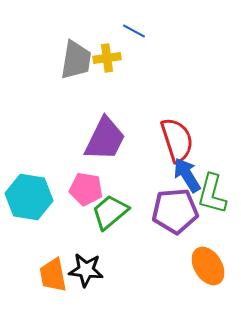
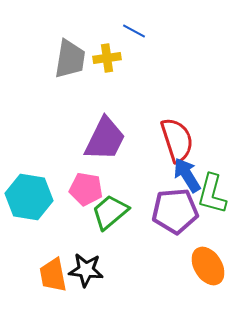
gray trapezoid: moved 6 px left, 1 px up
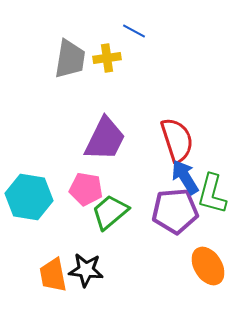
blue arrow: moved 2 px left, 2 px down
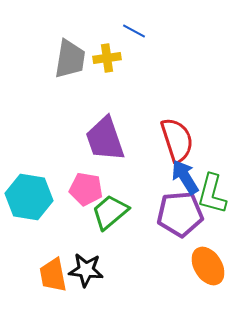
purple trapezoid: rotated 135 degrees clockwise
purple pentagon: moved 5 px right, 3 px down
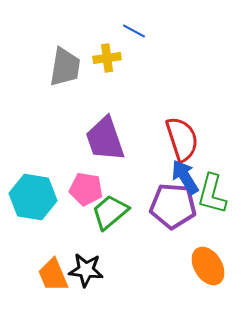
gray trapezoid: moved 5 px left, 8 px down
red semicircle: moved 5 px right, 1 px up
cyan hexagon: moved 4 px right
purple pentagon: moved 7 px left, 8 px up; rotated 9 degrees clockwise
orange trapezoid: rotated 12 degrees counterclockwise
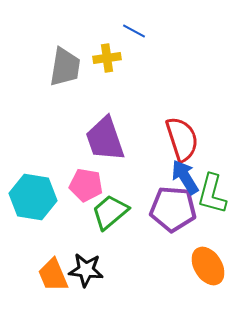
pink pentagon: moved 4 px up
purple pentagon: moved 3 px down
